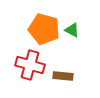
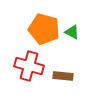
green triangle: moved 2 px down
red cross: moved 1 px left, 1 px down
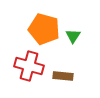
green triangle: moved 1 px right, 4 px down; rotated 35 degrees clockwise
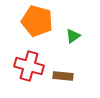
orange pentagon: moved 7 px left, 8 px up
green triangle: rotated 21 degrees clockwise
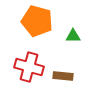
green triangle: rotated 35 degrees clockwise
red cross: moved 1 px down
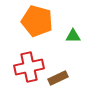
red cross: rotated 28 degrees counterclockwise
brown rectangle: moved 5 px left, 2 px down; rotated 30 degrees counterclockwise
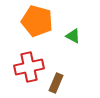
green triangle: rotated 28 degrees clockwise
brown rectangle: moved 2 px left, 5 px down; rotated 42 degrees counterclockwise
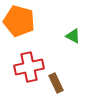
orange pentagon: moved 18 px left
brown rectangle: rotated 48 degrees counterclockwise
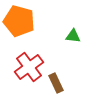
green triangle: rotated 21 degrees counterclockwise
red cross: rotated 24 degrees counterclockwise
